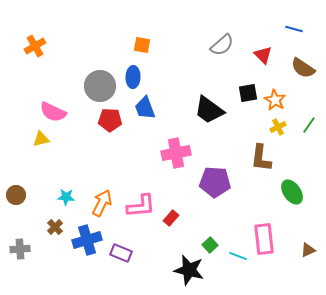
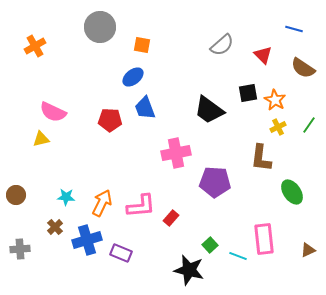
blue ellipse: rotated 50 degrees clockwise
gray circle: moved 59 px up
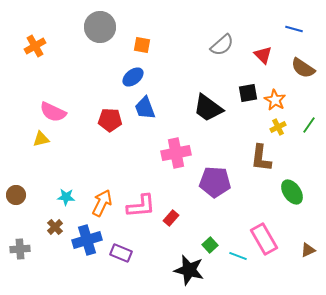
black trapezoid: moved 1 px left, 2 px up
pink rectangle: rotated 24 degrees counterclockwise
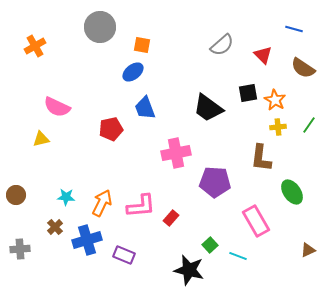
blue ellipse: moved 5 px up
pink semicircle: moved 4 px right, 5 px up
red pentagon: moved 1 px right, 9 px down; rotated 15 degrees counterclockwise
yellow cross: rotated 21 degrees clockwise
pink rectangle: moved 8 px left, 18 px up
purple rectangle: moved 3 px right, 2 px down
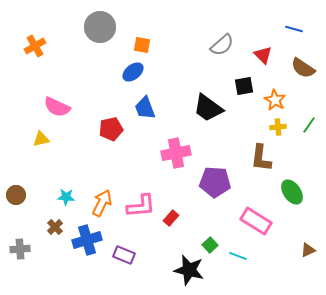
black square: moved 4 px left, 7 px up
pink rectangle: rotated 28 degrees counterclockwise
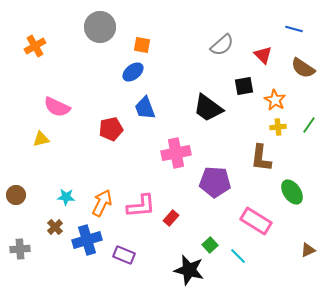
cyan line: rotated 24 degrees clockwise
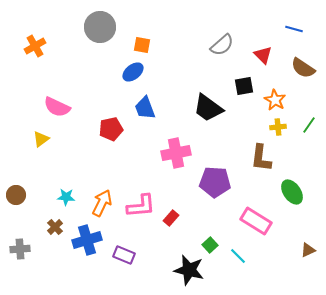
yellow triangle: rotated 24 degrees counterclockwise
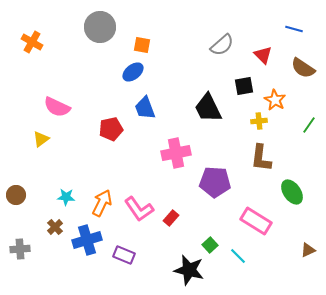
orange cross: moved 3 px left, 4 px up; rotated 30 degrees counterclockwise
black trapezoid: rotated 28 degrees clockwise
yellow cross: moved 19 px left, 6 px up
pink L-shape: moved 2 px left, 3 px down; rotated 60 degrees clockwise
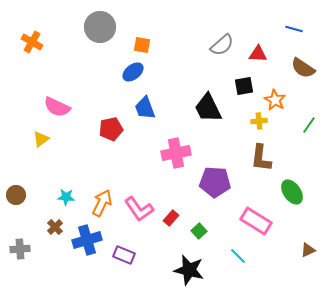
red triangle: moved 5 px left, 1 px up; rotated 42 degrees counterclockwise
green square: moved 11 px left, 14 px up
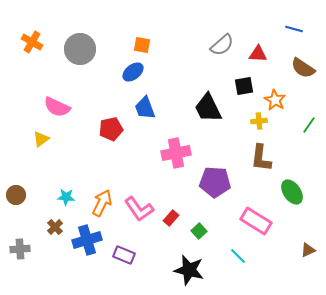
gray circle: moved 20 px left, 22 px down
